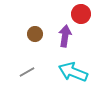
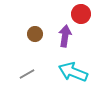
gray line: moved 2 px down
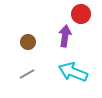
brown circle: moved 7 px left, 8 px down
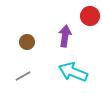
red circle: moved 9 px right, 2 px down
brown circle: moved 1 px left
gray line: moved 4 px left, 2 px down
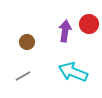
red circle: moved 1 px left, 8 px down
purple arrow: moved 5 px up
